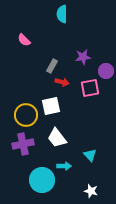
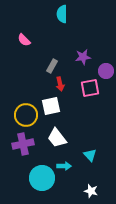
red arrow: moved 2 px left, 2 px down; rotated 64 degrees clockwise
cyan circle: moved 2 px up
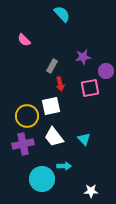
cyan semicircle: rotated 138 degrees clockwise
yellow circle: moved 1 px right, 1 px down
white trapezoid: moved 3 px left, 1 px up
cyan triangle: moved 6 px left, 16 px up
cyan circle: moved 1 px down
white star: rotated 16 degrees counterclockwise
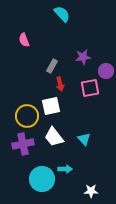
pink semicircle: rotated 24 degrees clockwise
cyan arrow: moved 1 px right, 3 px down
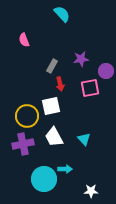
purple star: moved 2 px left, 2 px down
white trapezoid: rotated 10 degrees clockwise
cyan circle: moved 2 px right
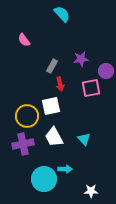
pink semicircle: rotated 16 degrees counterclockwise
pink square: moved 1 px right
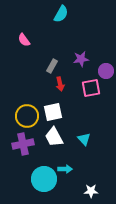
cyan semicircle: moved 1 px left; rotated 72 degrees clockwise
white square: moved 2 px right, 6 px down
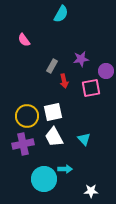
red arrow: moved 4 px right, 3 px up
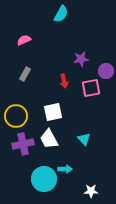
pink semicircle: rotated 104 degrees clockwise
gray rectangle: moved 27 px left, 8 px down
yellow circle: moved 11 px left
white trapezoid: moved 5 px left, 2 px down
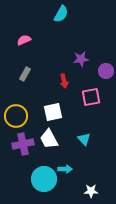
pink square: moved 9 px down
